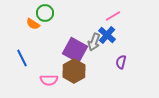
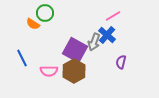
pink semicircle: moved 9 px up
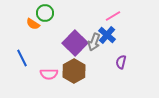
purple square: moved 7 px up; rotated 15 degrees clockwise
pink semicircle: moved 3 px down
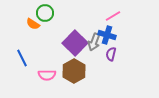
blue cross: rotated 24 degrees counterclockwise
purple semicircle: moved 10 px left, 8 px up
pink semicircle: moved 2 px left, 1 px down
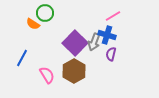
blue line: rotated 54 degrees clockwise
pink semicircle: rotated 120 degrees counterclockwise
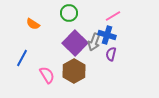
green circle: moved 24 px right
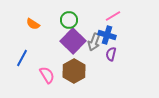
green circle: moved 7 px down
purple square: moved 2 px left, 2 px up
